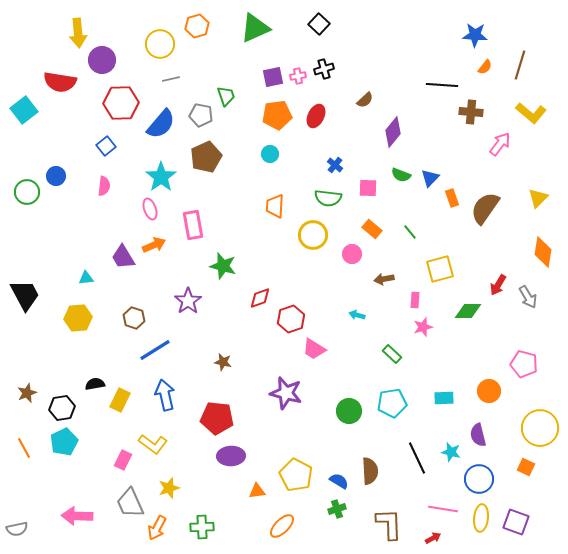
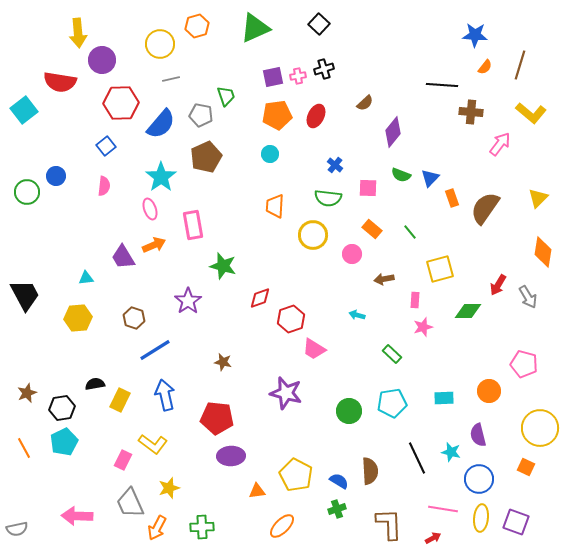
brown semicircle at (365, 100): moved 3 px down
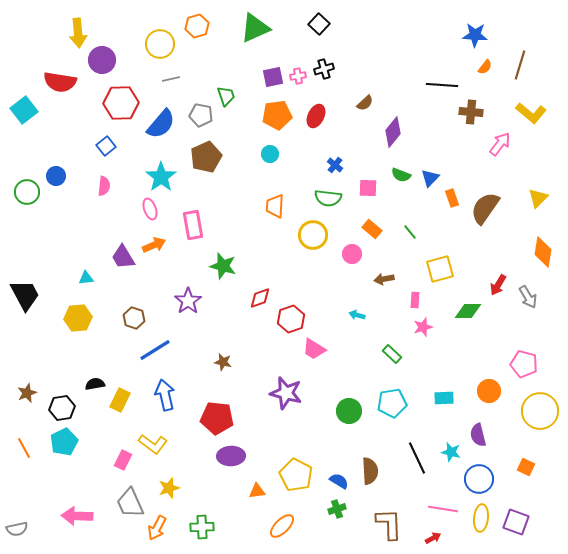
yellow circle at (540, 428): moved 17 px up
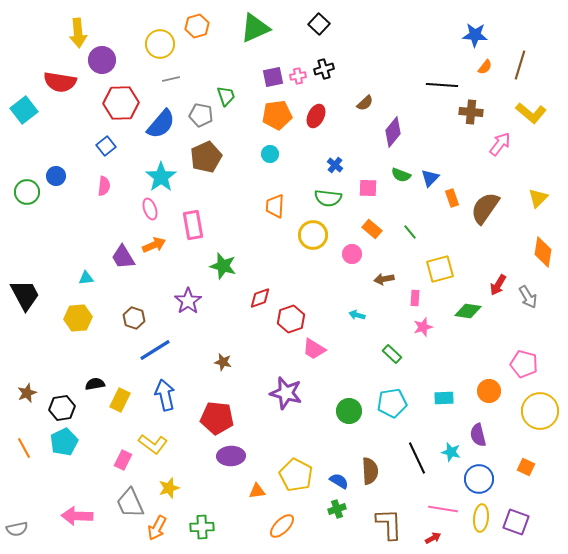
pink rectangle at (415, 300): moved 2 px up
green diamond at (468, 311): rotated 8 degrees clockwise
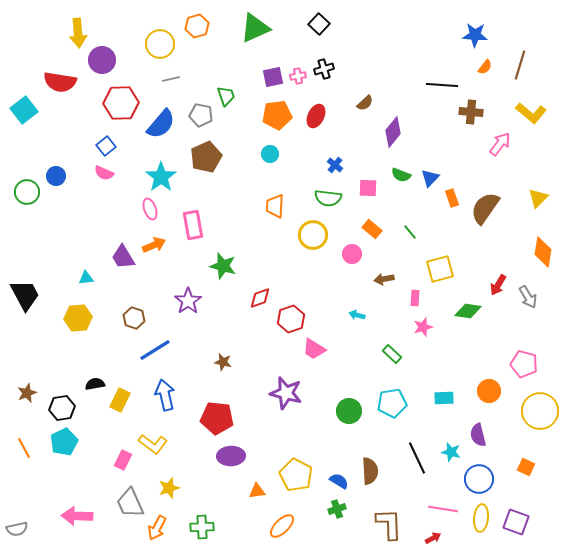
pink semicircle at (104, 186): moved 13 px up; rotated 108 degrees clockwise
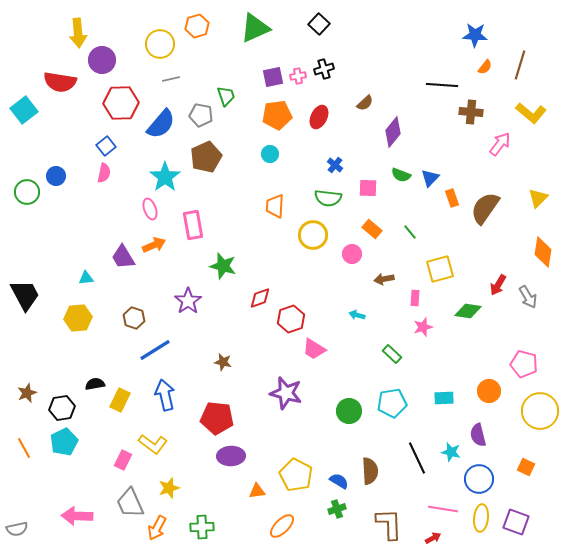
red ellipse at (316, 116): moved 3 px right, 1 px down
pink semicircle at (104, 173): rotated 102 degrees counterclockwise
cyan star at (161, 177): moved 4 px right
